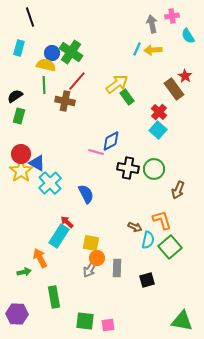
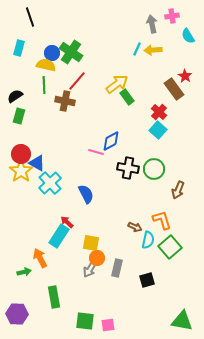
gray rectangle at (117, 268): rotated 12 degrees clockwise
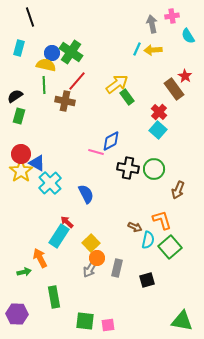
yellow square at (91, 243): rotated 36 degrees clockwise
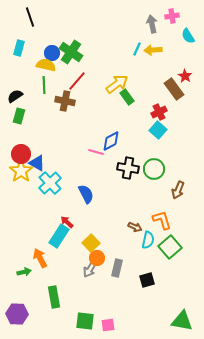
red cross at (159, 112): rotated 21 degrees clockwise
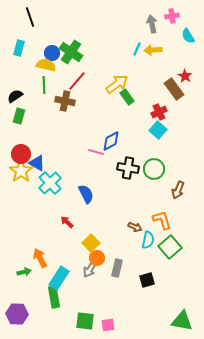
cyan rectangle at (59, 236): moved 42 px down
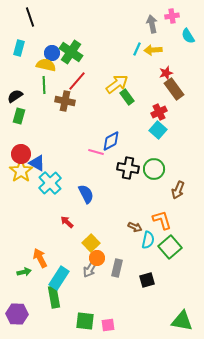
red star at (185, 76): moved 19 px left, 3 px up; rotated 24 degrees clockwise
